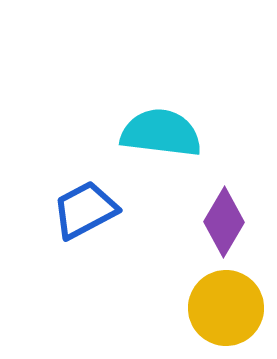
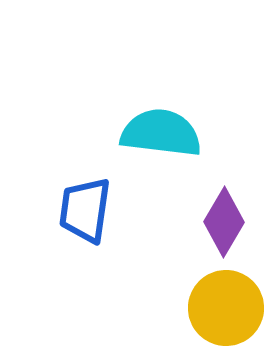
blue trapezoid: rotated 54 degrees counterclockwise
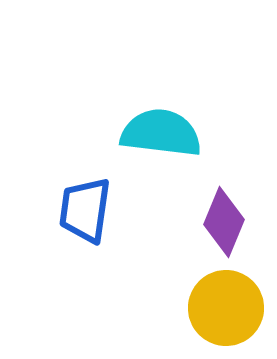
purple diamond: rotated 8 degrees counterclockwise
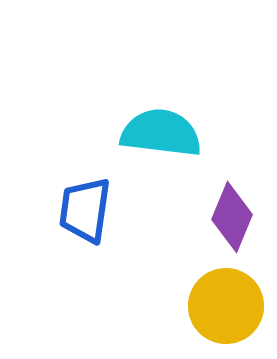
purple diamond: moved 8 px right, 5 px up
yellow circle: moved 2 px up
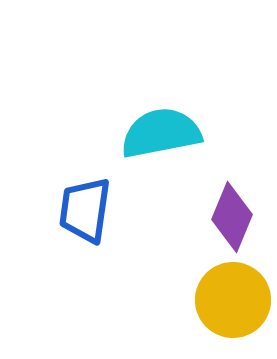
cyan semicircle: rotated 18 degrees counterclockwise
yellow circle: moved 7 px right, 6 px up
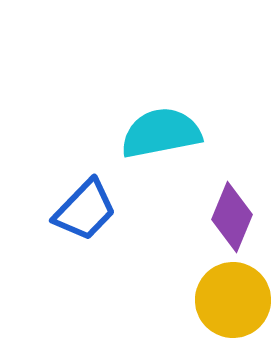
blue trapezoid: rotated 144 degrees counterclockwise
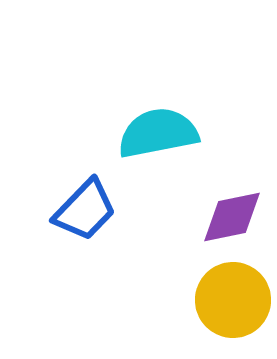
cyan semicircle: moved 3 px left
purple diamond: rotated 56 degrees clockwise
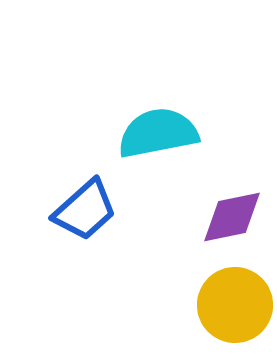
blue trapezoid: rotated 4 degrees clockwise
yellow circle: moved 2 px right, 5 px down
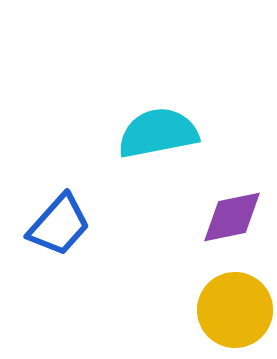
blue trapezoid: moved 26 px left, 15 px down; rotated 6 degrees counterclockwise
yellow circle: moved 5 px down
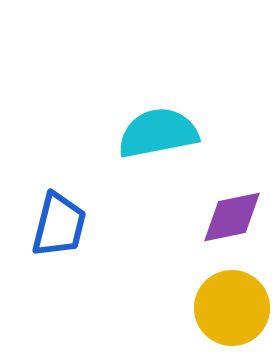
blue trapezoid: rotated 28 degrees counterclockwise
yellow circle: moved 3 px left, 2 px up
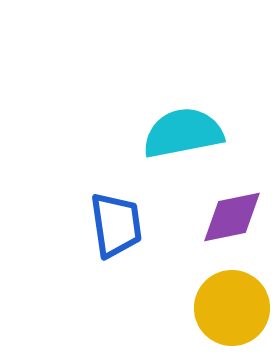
cyan semicircle: moved 25 px right
blue trapezoid: moved 57 px right; rotated 22 degrees counterclockwise
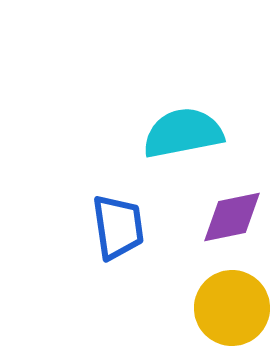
blue trapezoid: moved 2 px right, 2 px down
